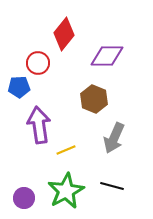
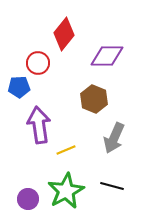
purple circle: moved 4 px right, 1 px down
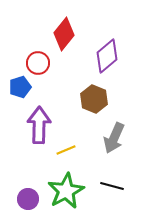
purple diamond: rotated 40 degrees counterclockwise
blue pentagon: moved 1 px right; rotated 15 degrees counterclockwise
purple arrow: rotated 9 degrees clockwise
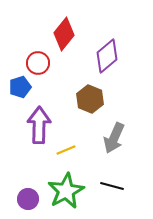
brown hexagon: moved 4 px left
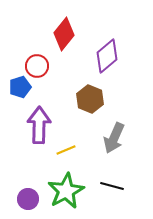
red circle: moved 1 px left, 3 px down
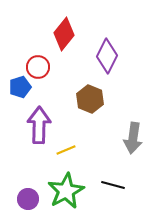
purple diamond: rotated 24 degrees counterclockwise
red circle: moved 1 px right, 1 px down
gray arrow: moved 19 px right; rotated 16 degrees counterclockwise
black line: moved 1 px right, 1 px up
